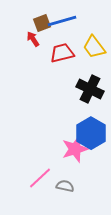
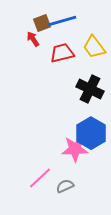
pink star: rotated 16 degrees clockwise
gray semicircle: rotated 36 degrees counterclockwise
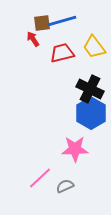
brown square: rotated 12 degrees clockwise
blue hexagon: moved 20 px up
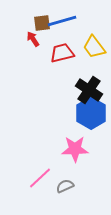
black cross: moved 1 px left, 1 px down; rotated 8 degrees clockwise
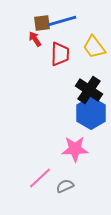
red arrow: moved 2 px right
red trapezoid: moved 2 px left, 1 px down; rotated 105 degrees clockwise
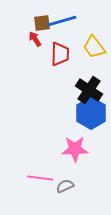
pink line: rotated 50 degrees clockwise
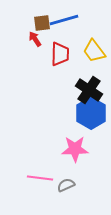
blue line: moved 2 px right, 1 px up
yellow trapezoid: moved 4 px down
gray semicircle: moved 1 px right, 1 px up
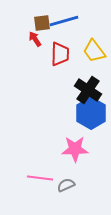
blue line: moved 1 px down
black cross: moved 1 px left
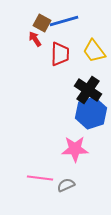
brown square: rotated 36 degrees clockwise
blue hexagon: rotated 12 degrees clockwise
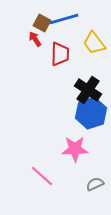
blue line: moved 2 px up
yellow trapezoid: moved 8 px up
pink line: moved 2 px right, 2 px up; rotated 35 degrees clockwise
gray semicircle: moved 29 px right, 1 px up
